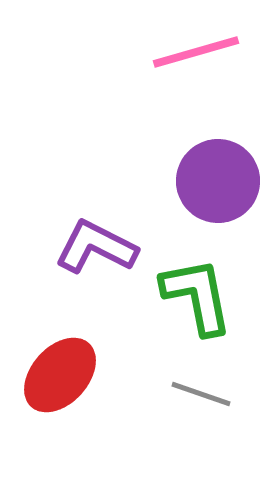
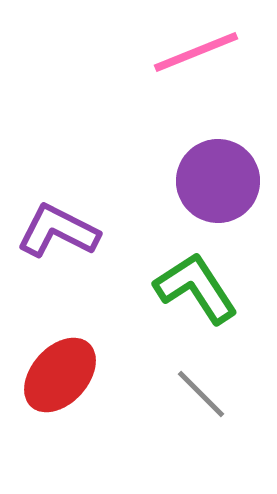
pink line: rotated 6 degrees counterclockwise
purple L-shape: moved 38 px left, 16 px up
green L-shape: moved 1 px left, 8 px up; rotated 22 degrees counterclockwise
gray line: rotated 26 degrees clockwise
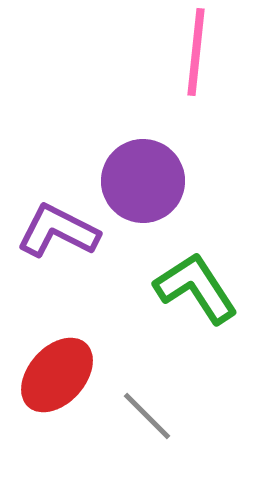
pink line: rotated 62 degrees counterclockwise
purple circle: moved 75 px left
red ellipse: moved 3 px left
gray line: moved 54 px left, 22 px down
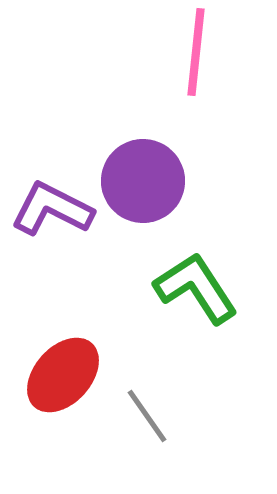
purple L-shape: moved 6 px left, 22 px up
red ellipse: moved 6 px right
gray line: rotated 10 degrees clockwise
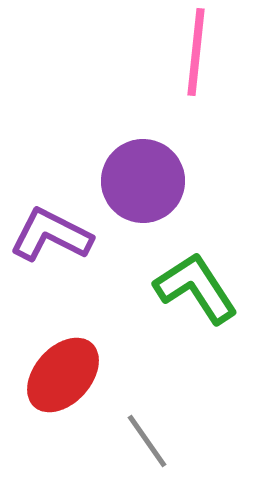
purple L-shape: moved 1 px left, 26 px down
gray line: moved 25 px down
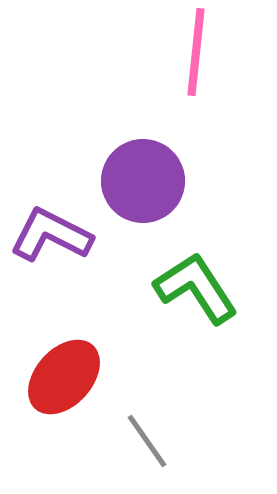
red ellipse: moved 1 px right, 2 px down
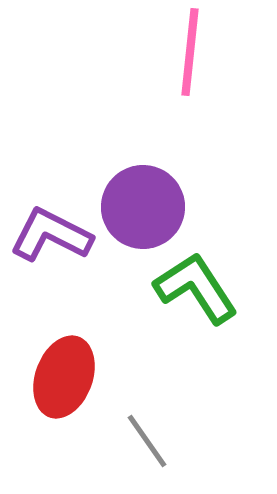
pink line: moved 6 px left
purple circle: moved 26 px down
red ellipse: rotated 22 degrees counterclockwise
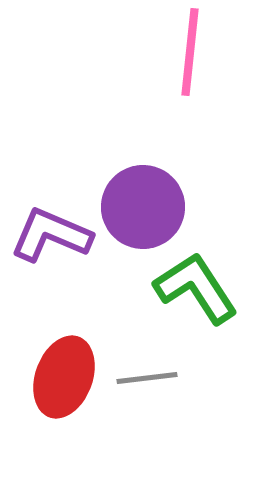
purple L-shape: rotated 4 degrees counterclockwise
gray line: moved 63 px up; rotated 62 degrees counterclockwise
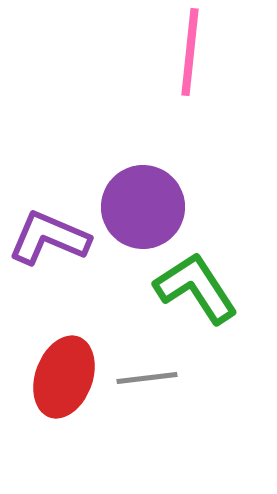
purple L-shape: moved 2 px left, 3 px down
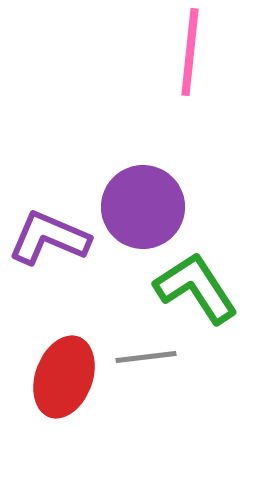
gray line: moved 1 px left, 21 px up
